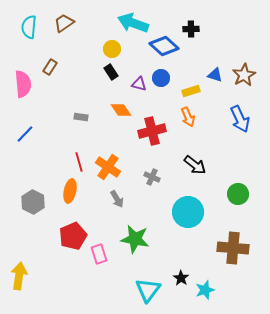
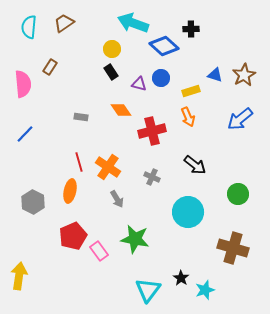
blue arrow: rotated 76 degrees clockwise
brown cross: rotated 12 degrees clockwise
pink rectangle: moved 3 px up; rotated 18 degrees counterclockwise
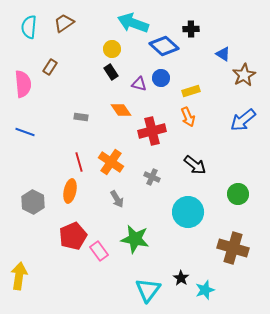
blue triangle: moved 8 px right, 21 px up; rotated 14 degrees clockwise
blue arrow: moved 3 px right, 1 px down
blue line: moved 2 px up; rotated 66 degrees clockwise
orange cross: moved 3 px right, 5 px up
